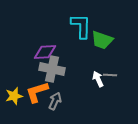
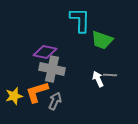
cyan L-shape: moved 1 px left, 6 px up
purple diamond: rotated 15 degrees clockwise
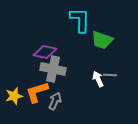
gray cross: moved 1 px right
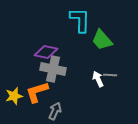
green trapezoid: rotated 30 degrees clockwise
purple diamond: moved 1 px right
gray arrow: moved 10 px down
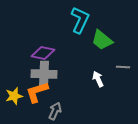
cyan L-shape: rotated 24 degrees clockwise
green trapezoid: rotated 10 degrees counterclockwise
purple diamond: moved 3 px left, 1 px down
gray cross: moved 9 px left, 5 px down; rotated 10 degrees counterclockwise
gray line: moved 13 px right, 8 px up
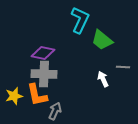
white arrow: moved 5 px right
orange L-shape: moved 3 px down; rotated 85 degrees counterclockwise
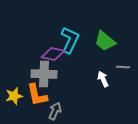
cyan L-shape: moved 10 px left, 20 px down
green trapezoid: moved 3 px right, 1 px down
purple diamond: moved 10 px right, 1 px down
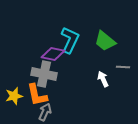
gray cross: rotated 10 degrees clockwise
gray arrow: moved 10 px left, 1 px down
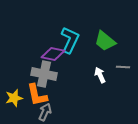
white arrow: moved 3 px left, 4 px up
yellow star: moved 2 px down
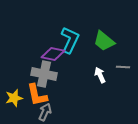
green trapezoid: moved 1 px left
